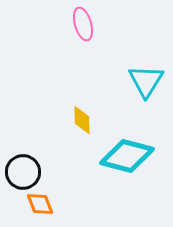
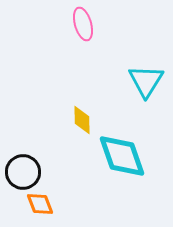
cyan diamond: moved 5 px left; rotated 56 degrees clockwise
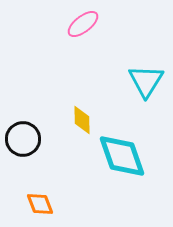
pink ellipse: rotated 68 degrees clockwise
black circle: moved 33 px up
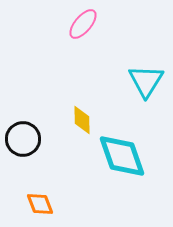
pink ellipse: rotated 12 degrees counterclockwise
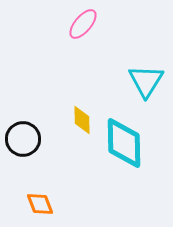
cyan diamond: moved 2 px right, 13 px up; rotated 18 degrees clockwise
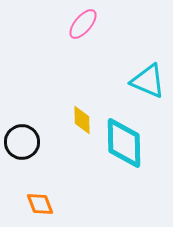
cyan triangle: moved 2 px right; rotated 39 degrees counterclockwise
black circle: moved 1 px left, 3 px down
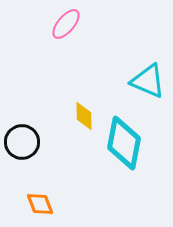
pink ellipse: moved 17 px left
yellow diamond: moved 2 px right, 4 px up
cyan diamond: rotated 12 degrees clockwise
